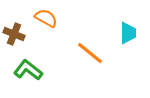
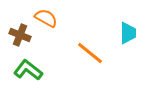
brown cross: moved 6 px right, 1 px down
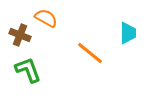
green L-shape: rotated 32 degrees clockwise
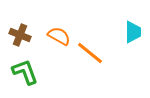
orange semicircle: moved 13 px right, 18 px down
cyan trapezoid: moved 5 px right, 1 px up
green L-shape: moved 3 px left, 2 px down
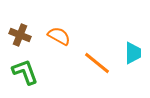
cyan trapezoid: moved 21 px down
orange line: moved 7 px right, 10 px down
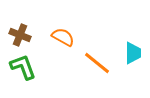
orange semicircle: moved 4 px right, 1 px down
green L-shape: moved 2 px left, 5 px up
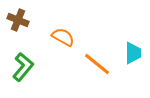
brown cross: moved 2 px left, 15 px up
orange line: moved 1 px down
green L-shape: rotated 60 degrees clockwise
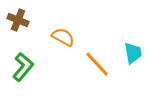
cyan trapezoid: rotated 10 degrees counterclockwise
orange line: rotated 8 degrees clockwise
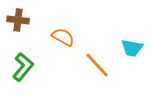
brown cross: rotated 15 degrees counterclockwise
cyan trapezoid: moved 1 px left, 5 px up; rotated 110 degrees clockwise
orange line: moved 1 px down
